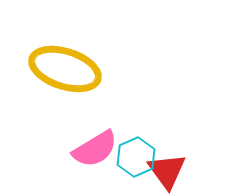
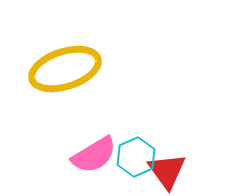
yellow ellipse: rotated 36 degrees counterclockwise
pink semicircle: moved 1 px left, 6 px down
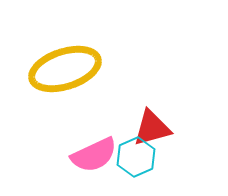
pink semicircle: rotated 6 degrees clockwise
red triangle: moved 15 px left, 43 px up; rotated 51 degrees clockwise
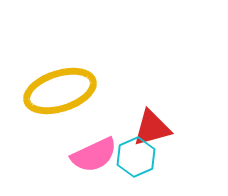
yellow ellipse: moved 5 px left, 22 px down
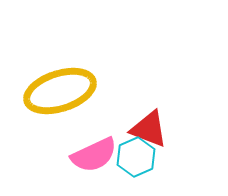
red triangle: moved 3 px left, 1 px down; rotated 36 degrees clockwise
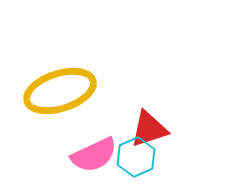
red triangle: rotated 39 degrees counterclockwise
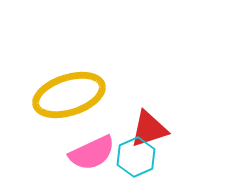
yellow ellipse: moved 9 px right, 4 px down
pink semicircle: moved 2 px left, 2 px up
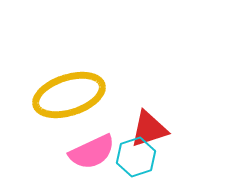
pink semicircle: moved 1 px up
cyan hexagon: rotated 6 degrees clockwise
